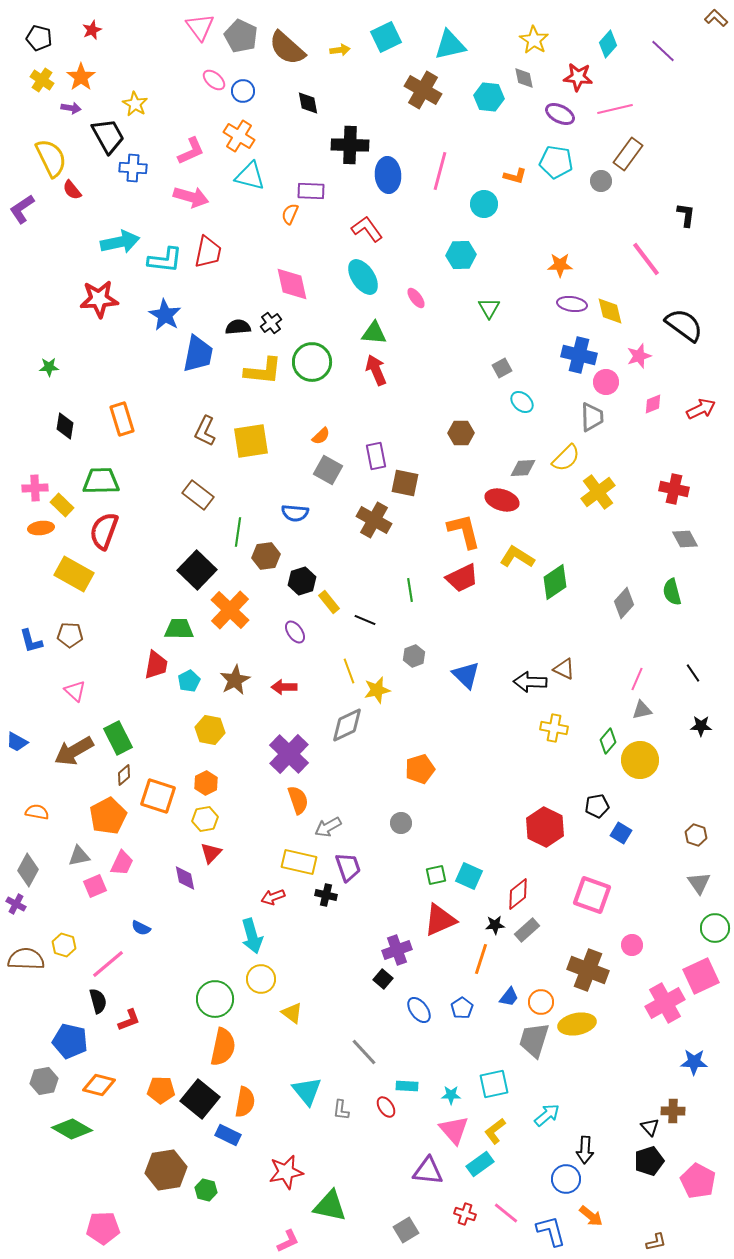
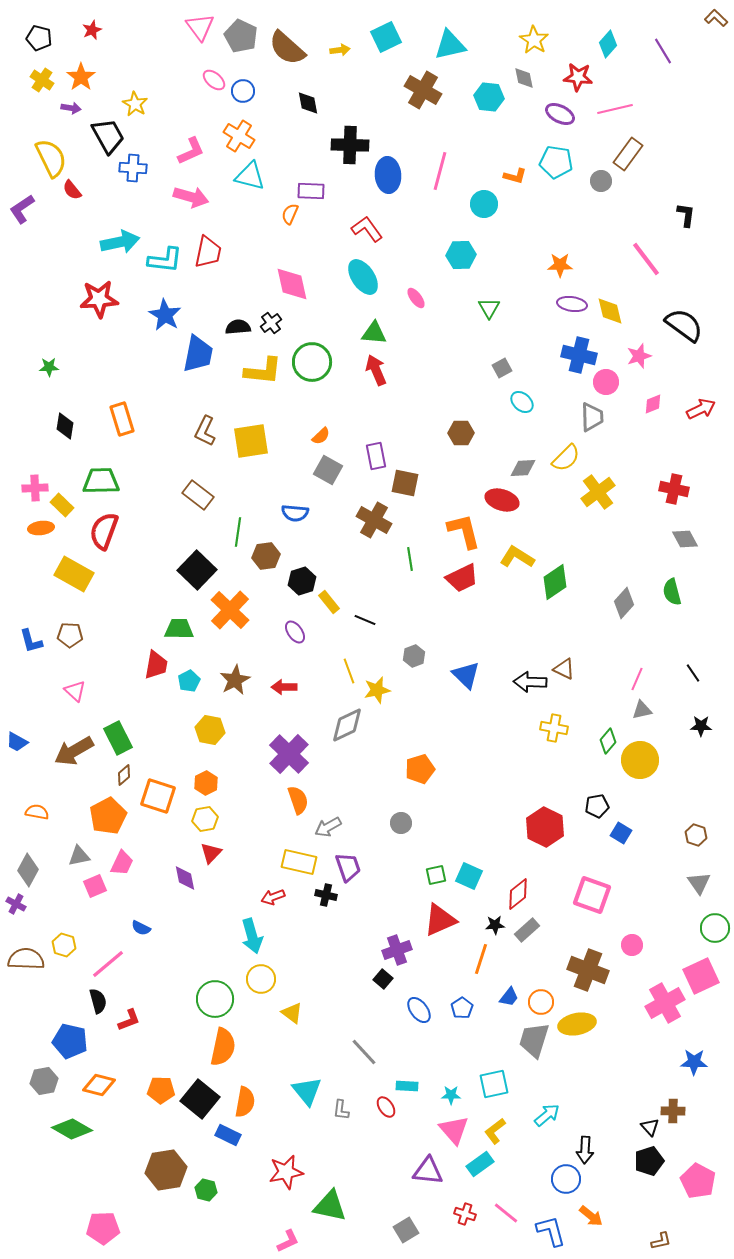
purple line at (663, 51): rotated 16 degrees clockwise
green line at (410, 590): moved 31 px up
brown L-shape at (656, 1242): moved 5 px right, 1 px up
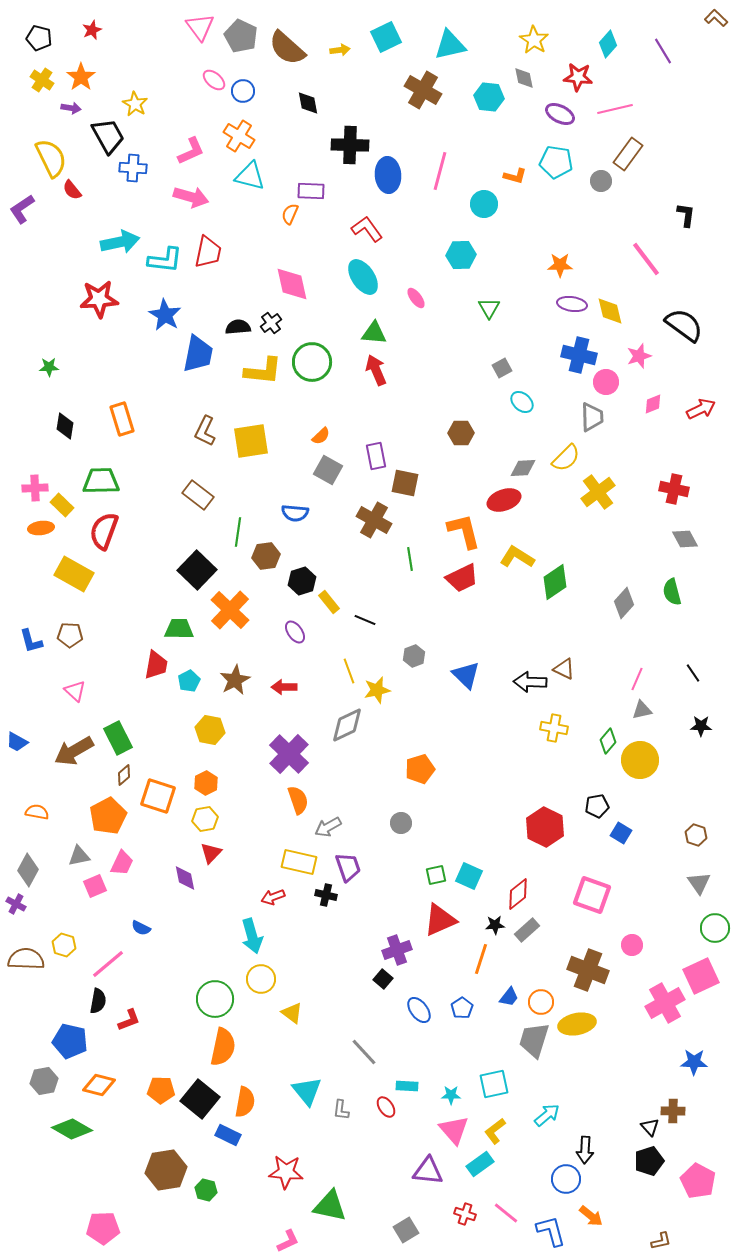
red ellipse at (502, 500): moved 2 px right; rotated 36 degrees counterclockwise
black semicircle at (98, 1001): rotated 25 degrees clockwise
red star at (286, 1172): rotated 16 degrees clockwise
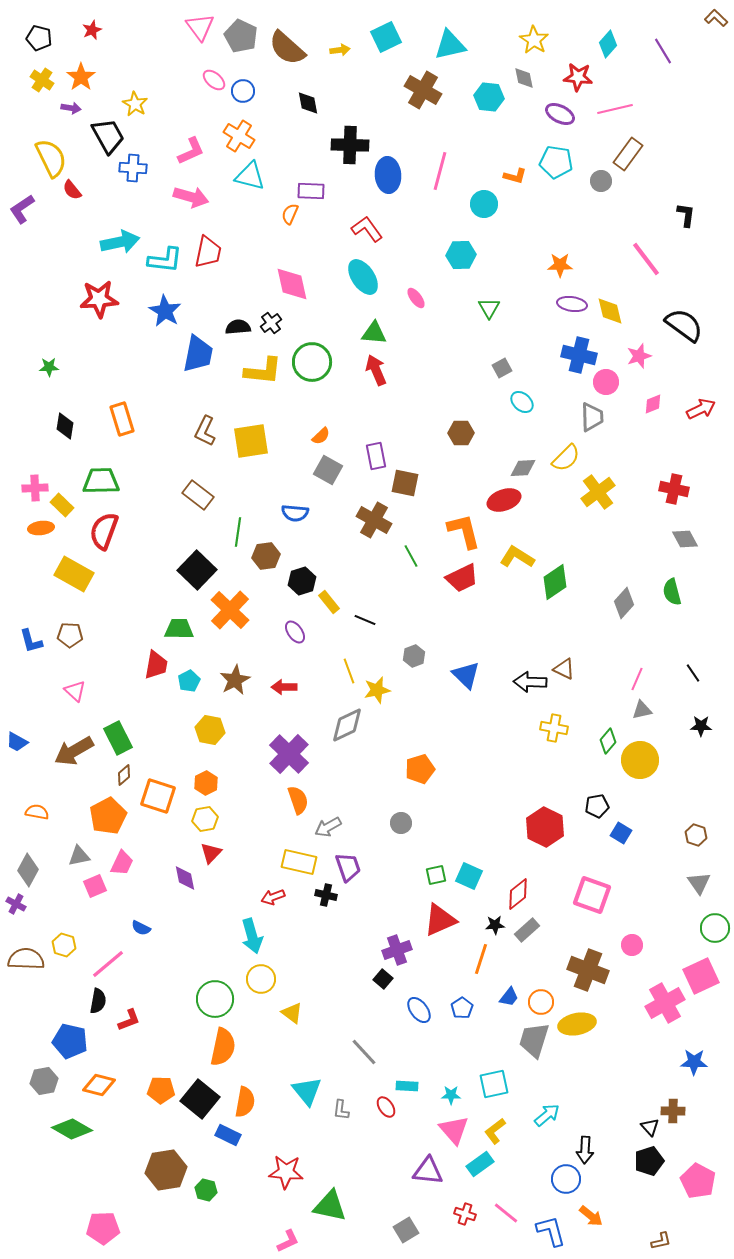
blue star at (165, 315): moved 4 px up
green line at (410, 559): moved 1 px right, 3 px up; rotated 20 degrees counterclockwise
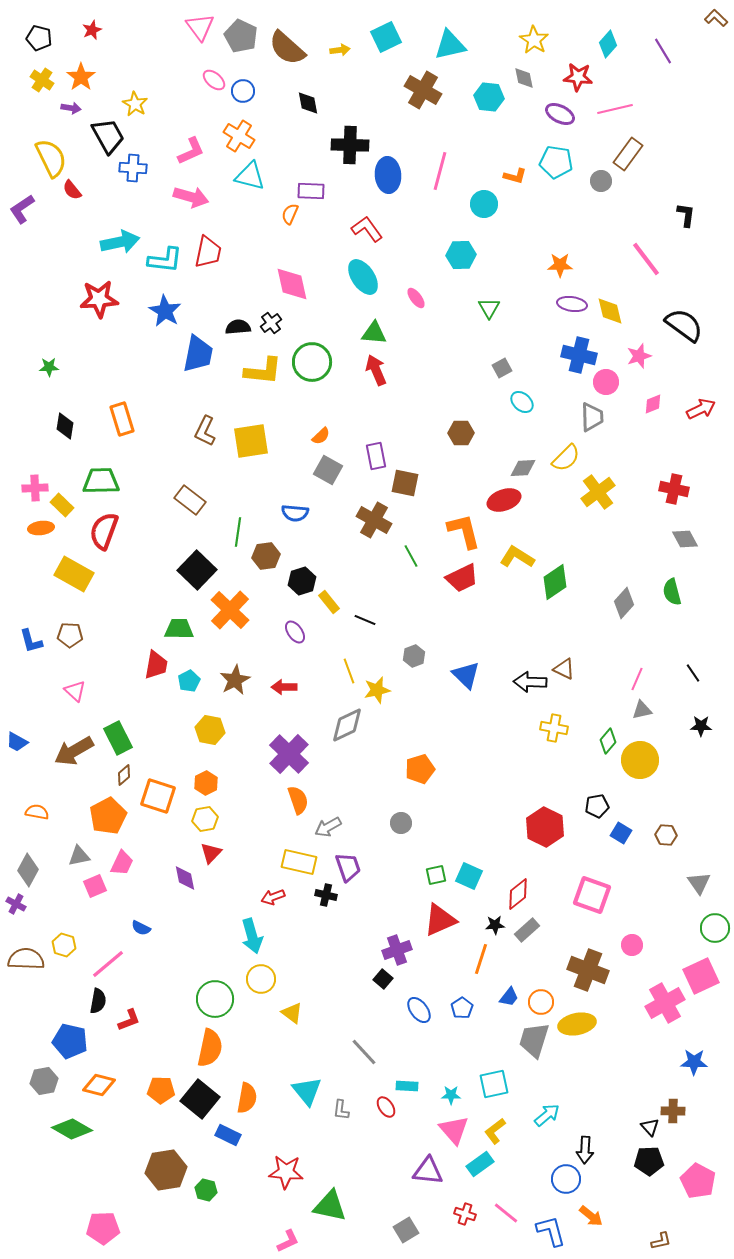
brown rectangle at (198, 495): moved 8 px left, 5 px down
brown hexagon at (696, 835): moved 30 px left; rotated 15 degrees counterclockwise
orange semicircle at (223, 1047): moved 13 px left, 1 px down
orange semicircle at (245, 1102): moved 2 px right, 4 px up
black pentagon at (649, 1161): rotated 16 degrees clockwise
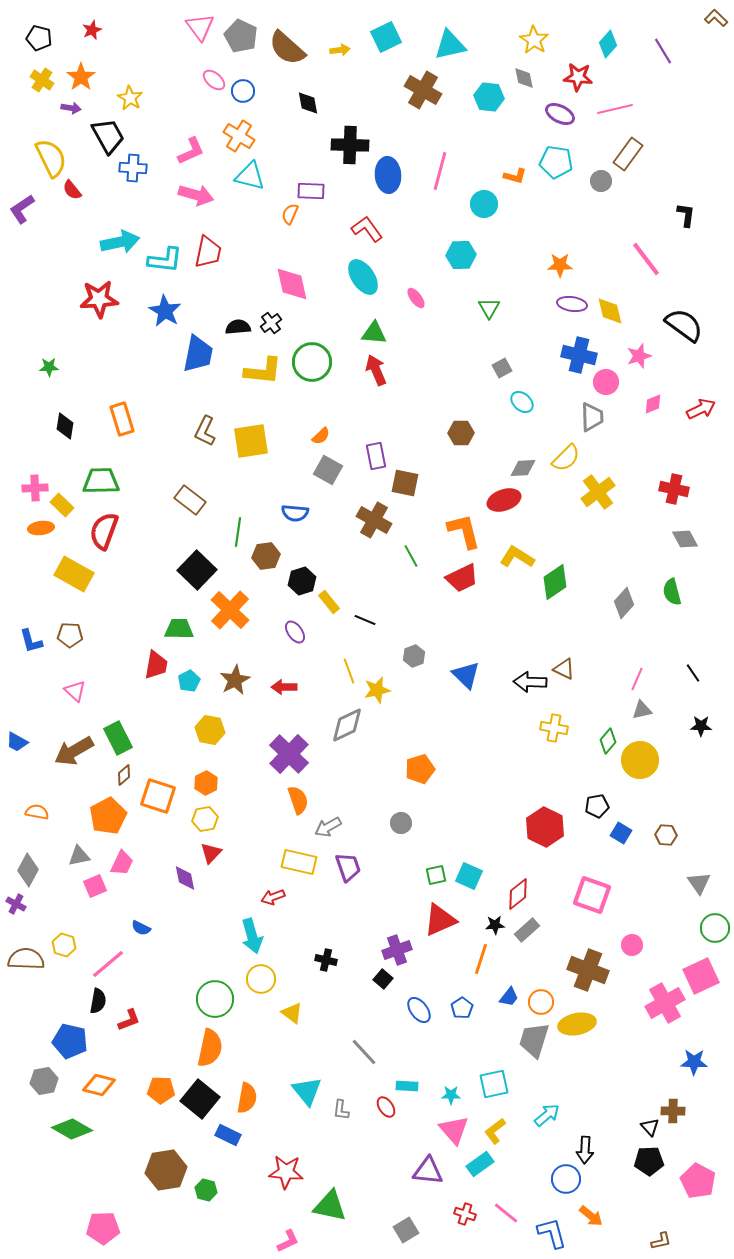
yellow star at (135, 104): moved 5 px left, 6 px up
pink arrow at (191, 197): moved 5 px right, 2 px up
black cross at (326, 895): moved 65 px down
blue L-shape at (551, 1231): moved 1 px right, 2 px down
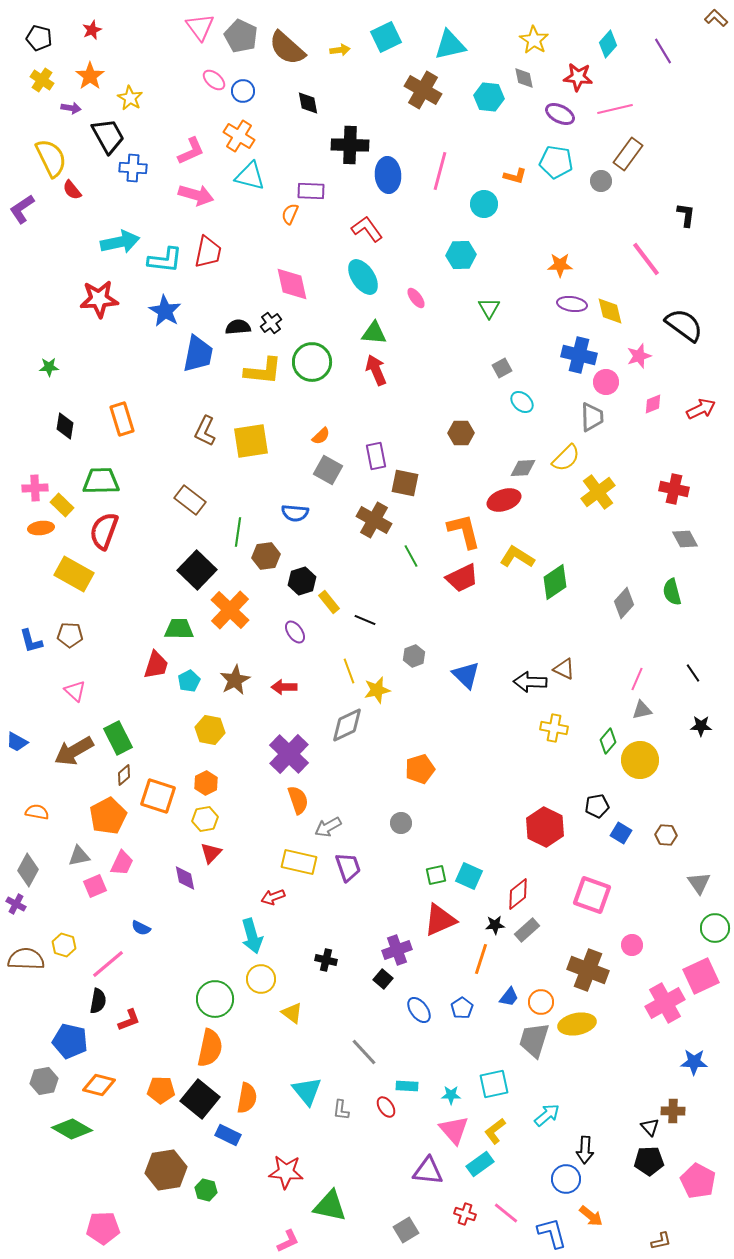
orange star at (81, 77): moved 9 px right, 1 px up
red trapezoid at (156, 665): rotated 8 degrees clockwise
